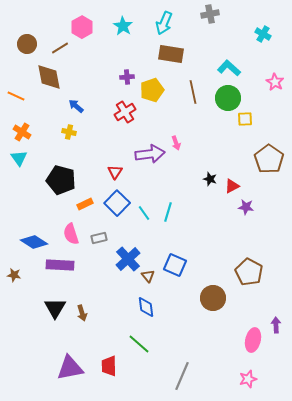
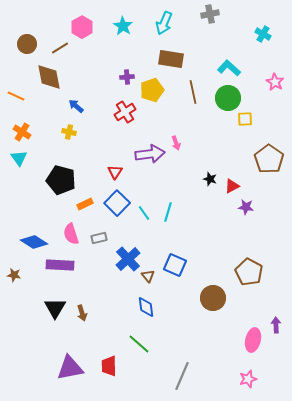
brown rectangle at (171, 54): moved 5 px down
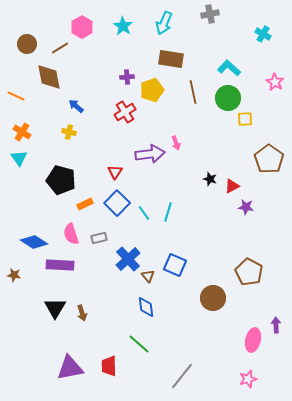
gray line at (182, 376): rotated 16 degrees clockwise
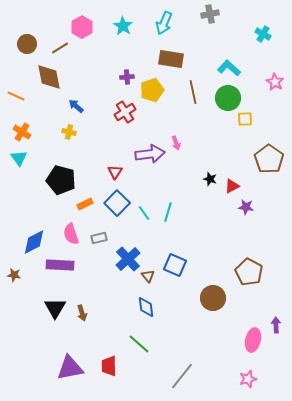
blue diamond at (34, 242): rotated 60 degrees counterclockwise
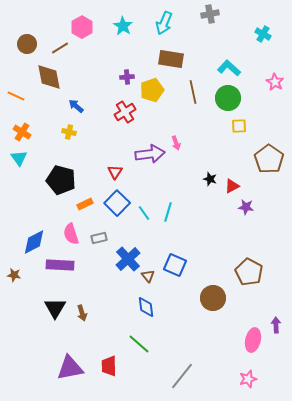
yellow square at (245, 119): moved 6 px left, 7 px down
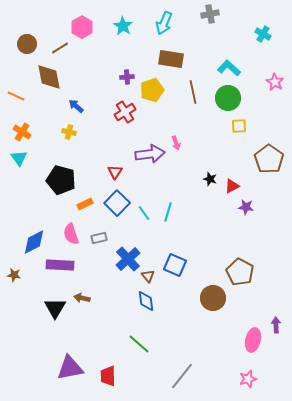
brown pentagon at (249, 272): moved 9 px left
blue diamond at (146, 307): moved 6 px up
brown arrow at (82, 313): moved 15 px up; rotated 119 degrees clockwise
red trapezoid at (109, 366): moved 1 px left, 10 px down
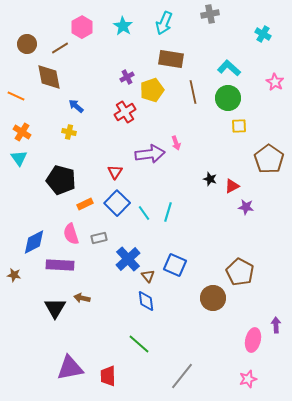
purple cross at (127, 77): rotated 24 degrees counterclockwise
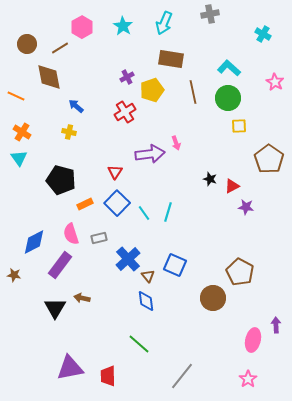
purple rectangle at (60, 265): rotated 56 degrees counterclockwise
pink star at (248, 379): rotated 18 degrees counterclockwise
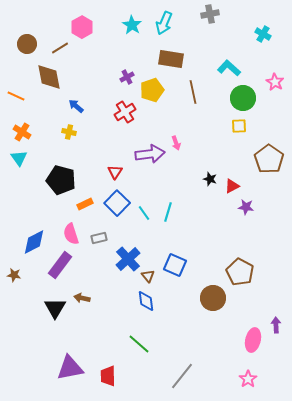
cyan star at (123, 26): moved 9 px right, 1 px up
green circle at (228, 98): moved 15 px right
